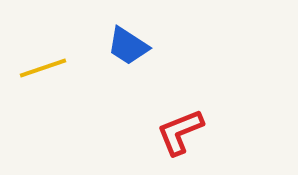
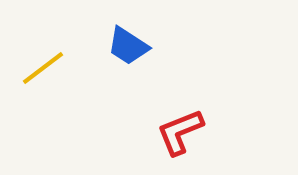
yellow line: rotated 18 degrees counterclockwise
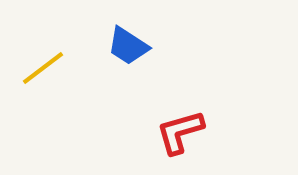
red L-shape: rotated 6 degrees clockwise
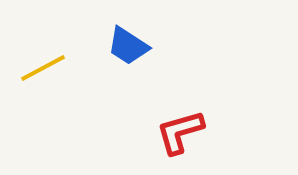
yellow line: rotated 9 degrees clockwise
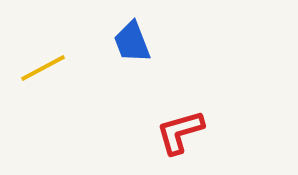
blue trapezoid: moved 4 px right, 4 px up; rotated 36 degrees clockwise
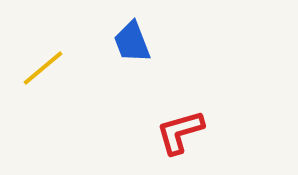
yellow line: rotated 12 degrees counterclockwise
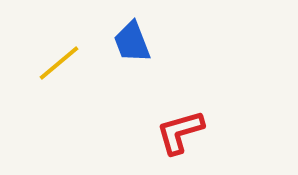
yellow line: moved 16 px right, 5 px up
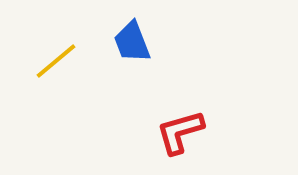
yellow line: moved 3 px left, 2 px up
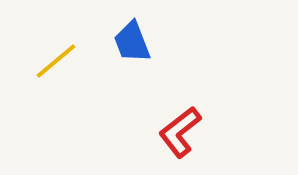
red L-shape: rotated 22 degrees counterclockwise
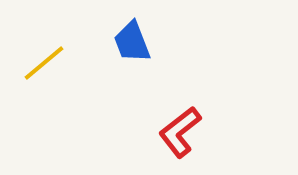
yellow line: moved 12 px left, 2 px down
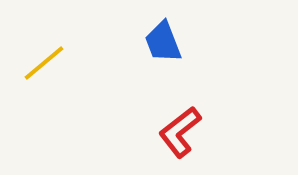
blue trapezoid: moved 31 px right
